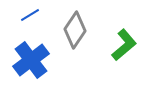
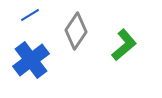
gray diamond: moved 1 px right, 1 px down
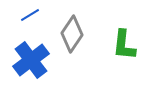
gray diamond: moved 4 px left, 3 px down
green L-shape: rotated 136 degrees clockwise
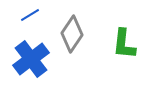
green L-shape: moved 1 px up
blue cross: moved 1 px up
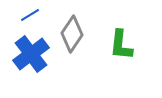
green L-shape: moved 3 px left, 1 px down
blue cross: moved 5 px up
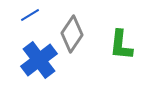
blue cross: moved 8 px right, 6 px down
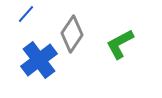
blue line: moved 4 px left, 1 px up; rotated 18 degrees counterclockwise
green L-shape: moved 1 px left, 1 px up; rotated 56 degrees clockwise
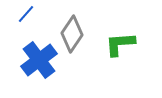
green L-shape: rotated 24 degrees clockwise
